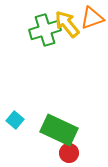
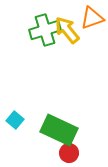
yellow arrow: moved 6 px down
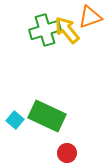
orange triangle: moved 2 px left, 1 px up
green rectangle: moved 12 px left, 14 px up
red circle: moved 2 px left
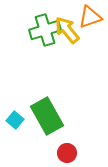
green rectangle: rotated 36 degrees clockwise
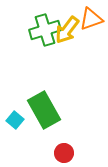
orange triangle: moved 1 px right, 2 px down
yellow arrow: rotated 104 degrees counterclockwise
green rectangle: moved 3 px left, 6 px up
red circle: moved 3 px left
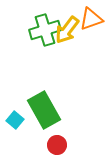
red circle: moved 7 px left, 8 px up
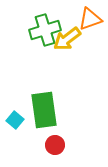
orange triangle: moved 1 px left
yellow arrow: moved 9 px down; rotated 16 degrees clockwise
green rectangle: rotated 21 degrees clockwise
red circle: moved 2 px left
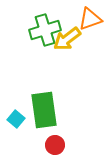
cyan square: moved 1 px right, 1 px up
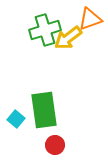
yellow arrow: moved 1 px right, 1 px up
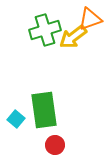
yellow arrow: moved 5 px right, 1 px up
